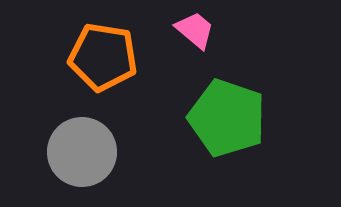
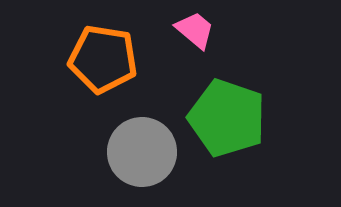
orange pentagon: moved 2 px down
gray circle: moved 60 px right
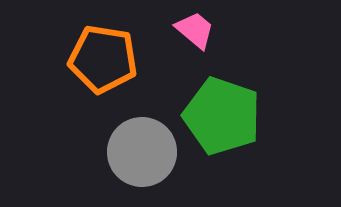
green pentagon: moved 5 px left, 2 px up
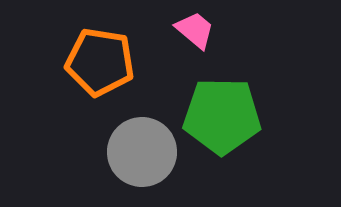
orange pentagon: moved 3 px left, 3 px down
green pentagon: rotated 18 degrees counterclockwise
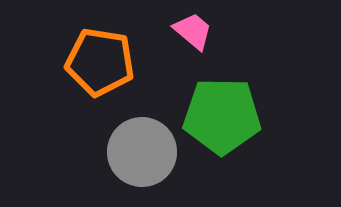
pink trapezoid: moved 2 px left, 1 px down
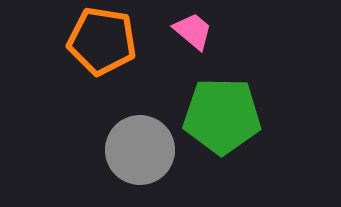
orange pentagon: moved 2 px right, 21 px up
gray circle: moved 2 px left, 2 px up
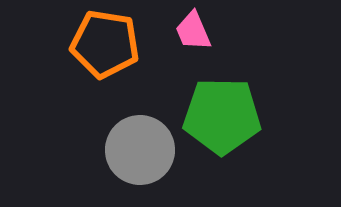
pink trapezoid: rotated 153 degrees counterclockwise
orange pentagon: moved 3 px right, 3 px down
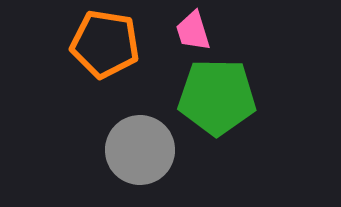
pink trapezoid: rotated 6 degrees clockwise
green pentagon: moved 5 px left, 19 px up
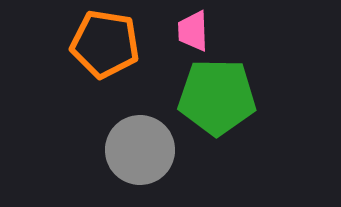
pink trapezoid: rotated 15 degrees clockwise
